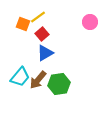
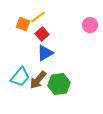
pink circle: moved 3 px down
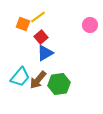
red square: moved 1 px left, 3 px down
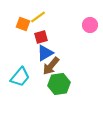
red square: rotated 24 degrees clockwise
brown arrow: moved 13 px right, 14 px up
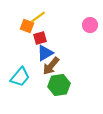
orange square: moved 4 px right, 2 px down
red square: moved 1 px left, 1 px down
green hexagon: moved 1 px down
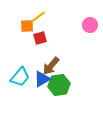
orange square: rotated 24 degrees counterclockwise
blue triangle: moved 3 px left, 26 px down
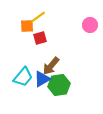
cyan trapezoid: moved 3 px right
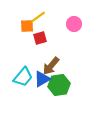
pink circle: moved 16 px left, 1 px up
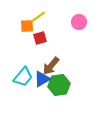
pink circle: moved 5 px right, 2 px up
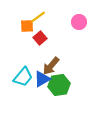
red square: rotated 24 degrees counterclockwise
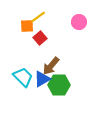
cyan trapezoid: rotated 85 degrees counterclockwise
green hexagon: rotated 10 degrees clockwise
